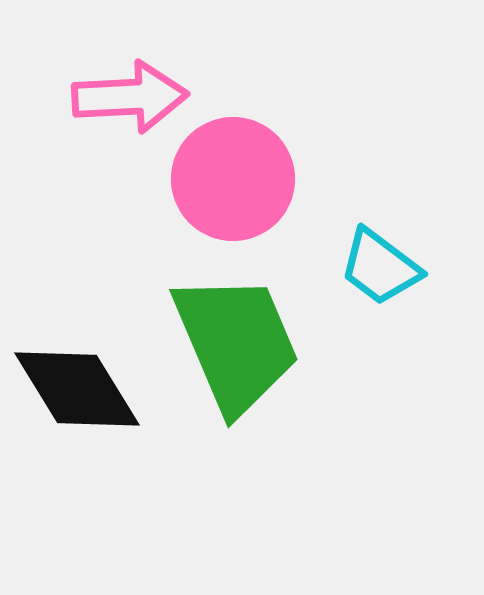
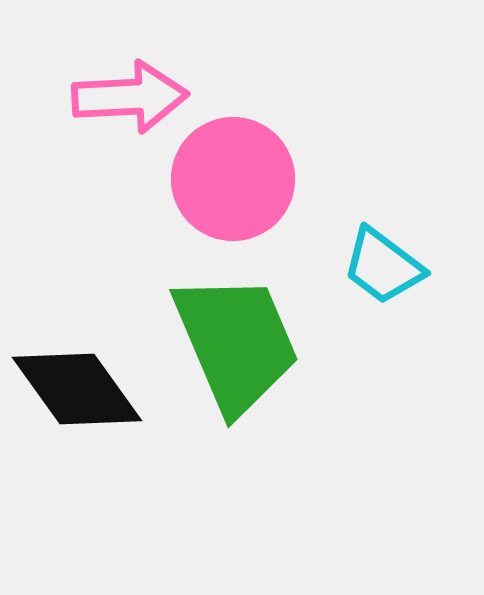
cyan trapezoid: moved 3 px right, 1 px up
black diamond: rotated 4 degrees counterclockwise
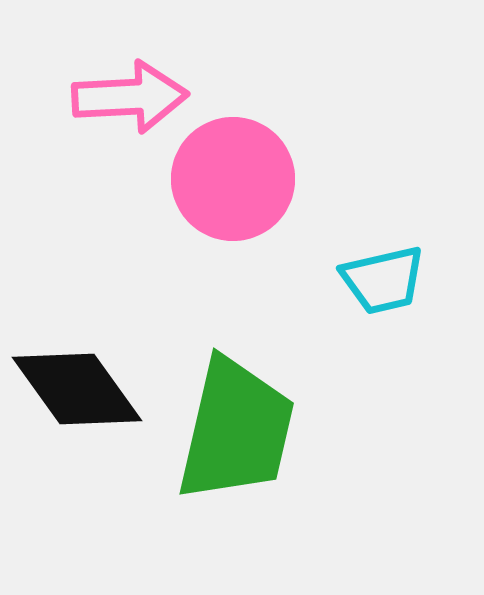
cyan trapezoid: moved 14 px down; rotated 50 degrees counterclockwise
green trapezoid: moved 87 px down; rotated 36 degrees clockwise
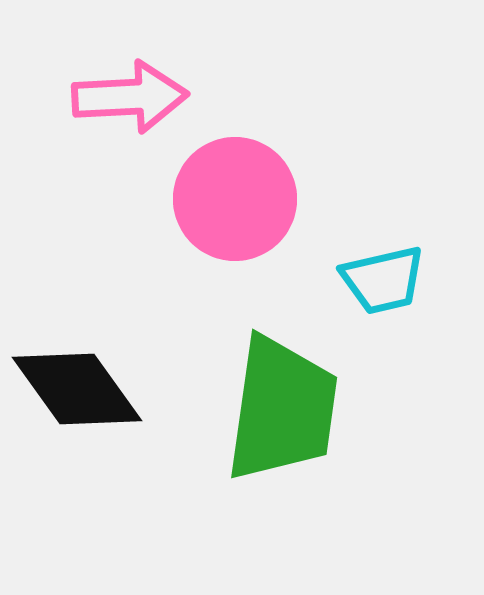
pink circle: moved 2 px right, 20 px down
green trapezoid: moved 46 px right, 21 px up; rotated 5 degrees counterclockwise
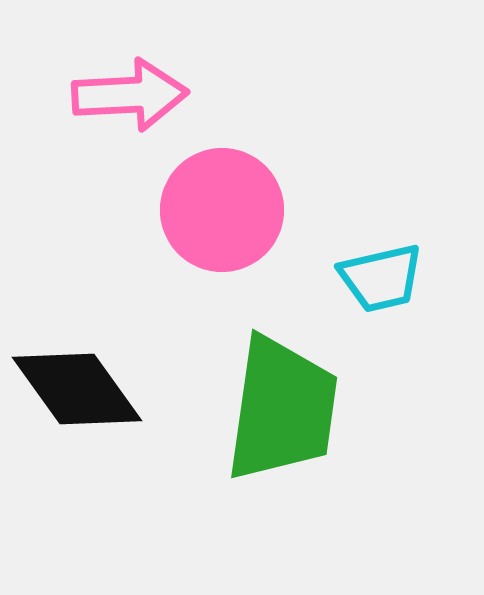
pink arrow: moved 2 px up
pink circle: moved 13 px left, 11 px down
cyan trapezoid: moved 2 px left, 2 px up
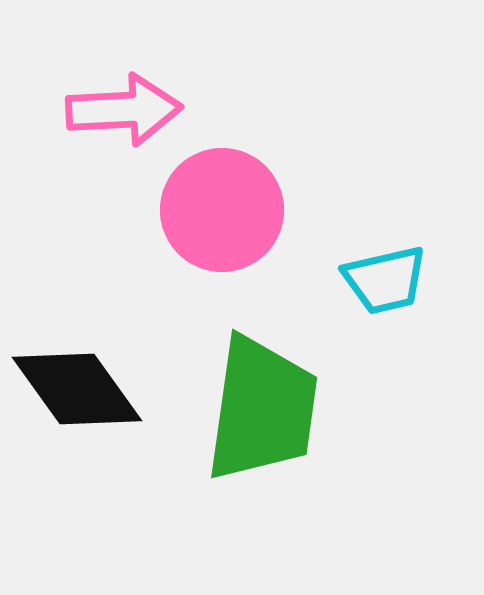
pink arrow: moved 6 px left, 15 px down
cyan trapezoid: moved 4 px right, 2 px down
green trapezoid: moved 20 px left
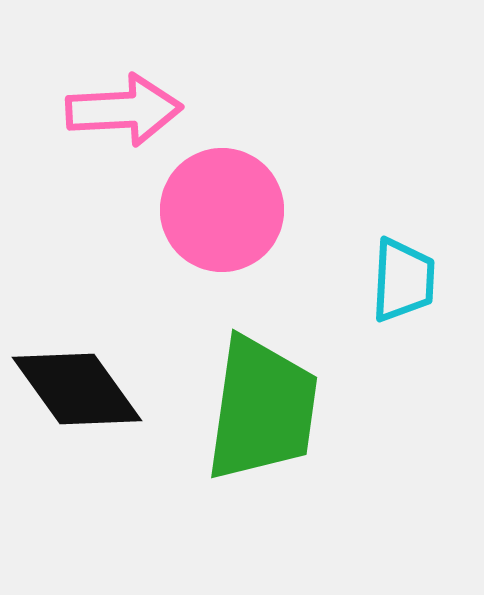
cyan trapezoid: moved 18 px right; rotated 74 degrees counterclockwise
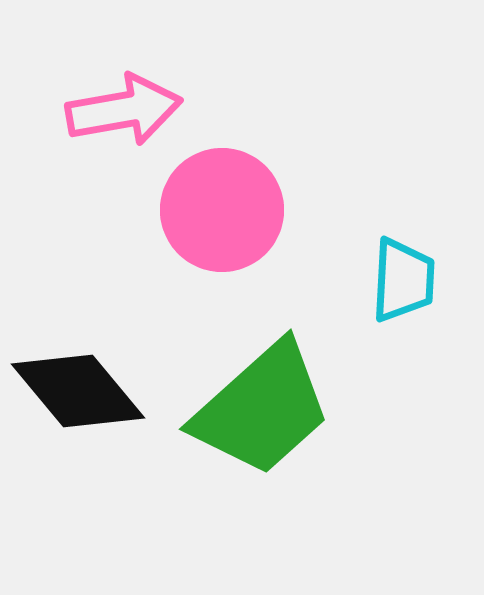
pink arrow: rotated 7 degrees counterclockwise
black diamond: moved 1 px right, 2 px down; rotated 4 degrees counterclockwise
green trapezoid: rotated 40 degrees clockwise
